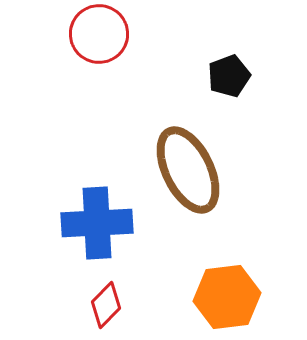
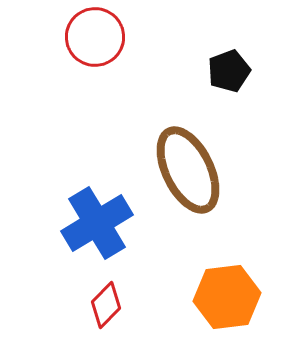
red circle: moved 4 px left, 3 px down
black pentagon: moved 5 px up
blue cross: rotated 28 degrees counterclockwise
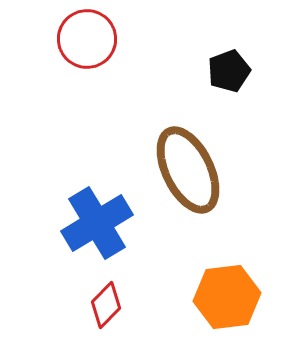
red circle: moved 8 px left, 2 px down
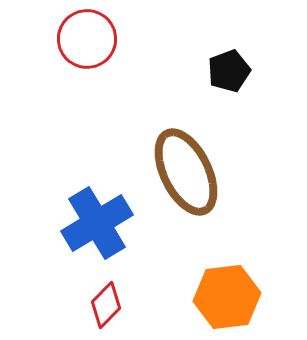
brown ellipse: moved 2 px left, 2 px down
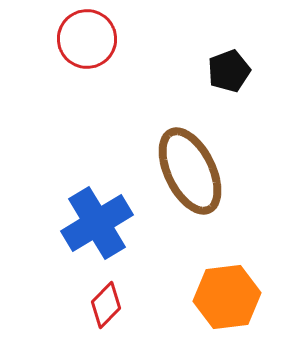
brown ellipse: moved 4 px right, 1 px up
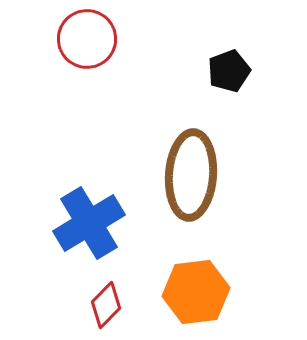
brown ellipse: moved 1 px right, 4 px down; rotated 30 degrees clockwise
blue cross: moved 8 px left
orange hexagon: moved 31 px left, 5 px up
